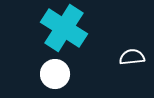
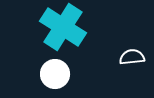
cyan cross: moved 1 px left, 1 px up
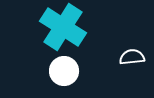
white circle: moved 9 px right, 3 px up
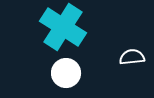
white circle: moved 2 px right, 2 px down
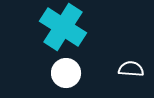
white semicircle: moved 1 px left, 12 px down; rotated 10 degrees clockwise
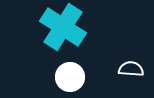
white circle: moved 4 px right, 4 px down
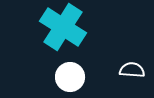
white semicircle: moved 1 px right, 1 px down
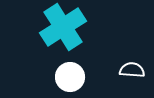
cyan cross: rotated 24 degrees clockwise
